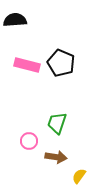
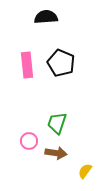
black semicircle: moved 31 px right, 3 px up
pink rectangle: rotated 70 degrees clockwise
brown arrow: moved 4 px up
yellow semicircle: moved 6 px right, 5 px up
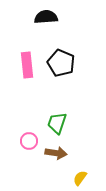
yellow semicircle: moved 5 px left, 7 px down
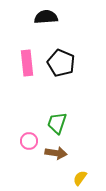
pink rectangle: moved 2 px up
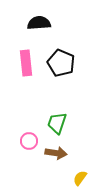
black semicircle: moved 7 px left, 6 px down
pink rectangle: moved 1 px left
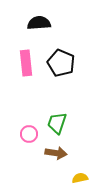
pink circle: moved 7 px up
yellow semicircle: rotated 42 degrees clockwise
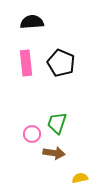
black semicircle: moved 7 px left, 1 px up
pink circle: moved 3 px right
brown arrow: moved 2 px left
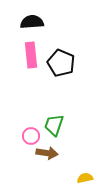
pink rectangle: moved 5 px right, 8 px up
green trapezoid: moved 3 px left, 2 px down
pink circle: moved 1 px left, 2 px down
brown arrow: moved 7 px left
yellow semicircle: moved 5 px right
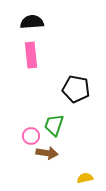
black pentagon: moved 15 px right, 26 px down; rotated 12 degrees counterclockwise
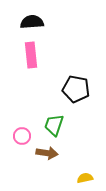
pink circle: moved 9 px left
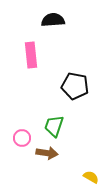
black semicircle: moved 21 px right, 2 px up
black pentagon: moved 1 px left, 3 px up
green trapezoid: moved 1 px down
pink circle: moved 2 px down
yellow semicircle: moved 6 px right, 1 px up; rotated 42 degrees clockwise
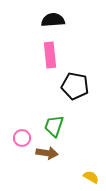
pink rectangle: moved 19 px right
